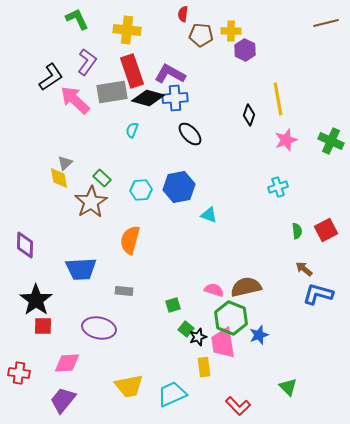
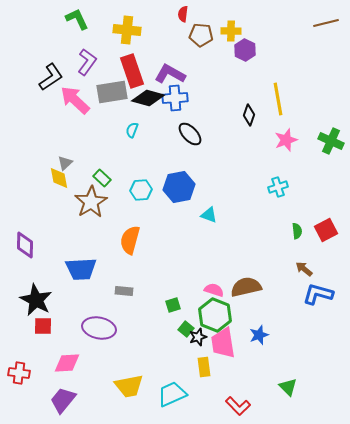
black star at (36, 300): rotated 8 degrees counterclockwise
green hexagon at (231, 318): moved 16 px left, 3 px up
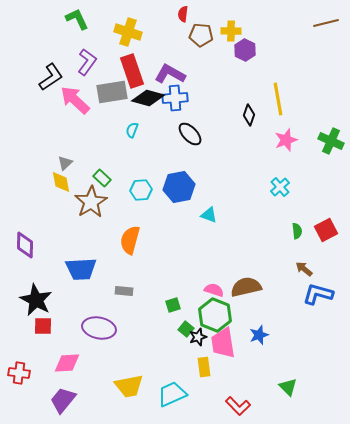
yellow cross at (127, 30): moved 1 px right, 2 px down; rotated 12 degrees clockwise
yellow diamond at (59, 178): moved 2 px right, 4 px down
cyan cross at (278, 187): moved 2 px right; rotated 24 degrees counterclockwise
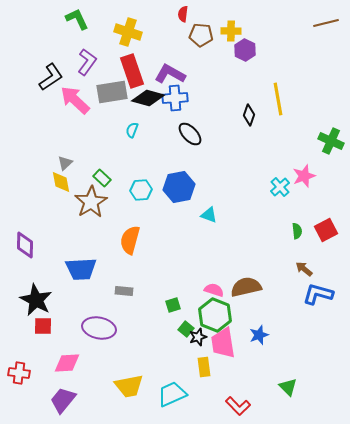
pink star at (286, 140): moved 18 px right, 36 px down
